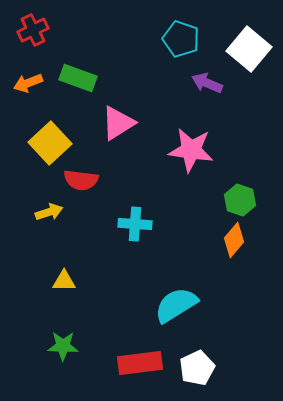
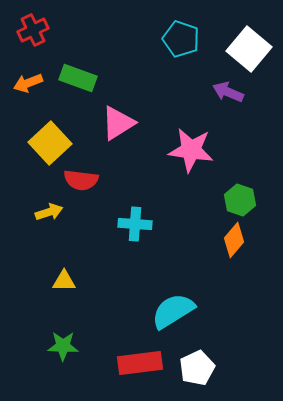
purple arrow: moved 21 px right, 9 px down
cyan semicircle: moved 3 px left, 6 px down
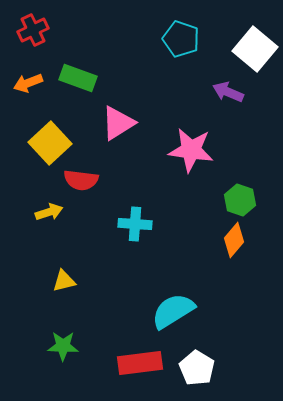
white square: moved 6 px right
yellow triangle: rotated 15 degrees counterclockwise
white pentagon: rotated 16 degrees counterclockwise
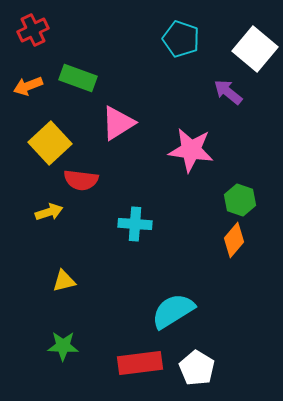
orange arrow: moved 3 px down
purple arrow: rotated 16 degrees clockwise
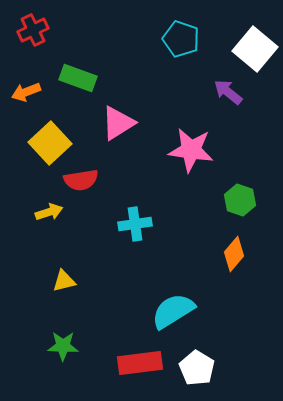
orange arrow: moved 2 px left, 6 px down
red semicircle: rotated 16 degrees counterclockwise
cyan cross: rotated 12 degrees counterclockwise
orange diamond: moved 14 px down
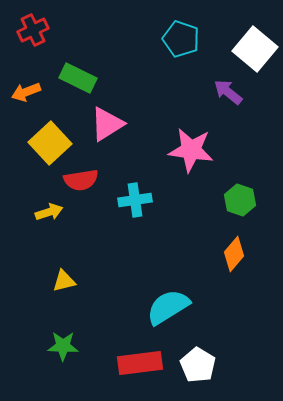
green rectangle: rotated 6 degrees clockwise
pink triangle: moved 11 px left, 1 px down
cyan cross: moved 24 px up
cyan semicircle: moved 5 px left, 4 px up
white pentagon: moved 1 px right, 3 px up
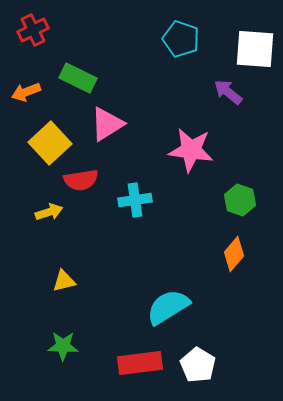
white square: rotated 36 degrees counterclockwise
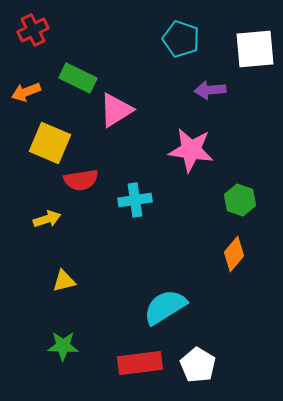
white square: rotated 9 degrees counterclockwise
purple arrow: moved 18 px left, 2 px up; rotated 44 degrees counterclockwise
pink triangle: moved 9 px right, 14 px up
yellow square: rotated 24 degrees counterclockwise
yellow arrow: moved 2 px left, 7 px down
cyan semicircle: moved 3 px left
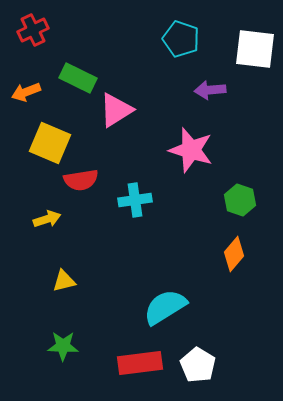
white square: rotated 12 degrees clockwise
pink star: rotated 9 degrees clockwise
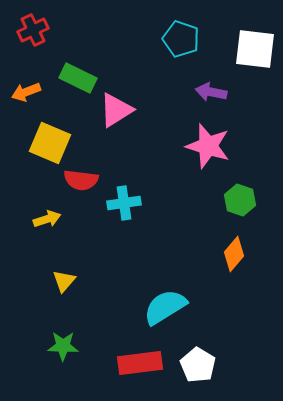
purple arrow: moved 1 px right, 2 px down; rotated 16 degrees clockwise
pink star: moved 17 px right, 4 px up
red semicircle: rotated 16 degrees clockwise
cyan cross: moved 11 px left, 3 px down
yellow triangle: rotated 35 degrees counterclockwise
